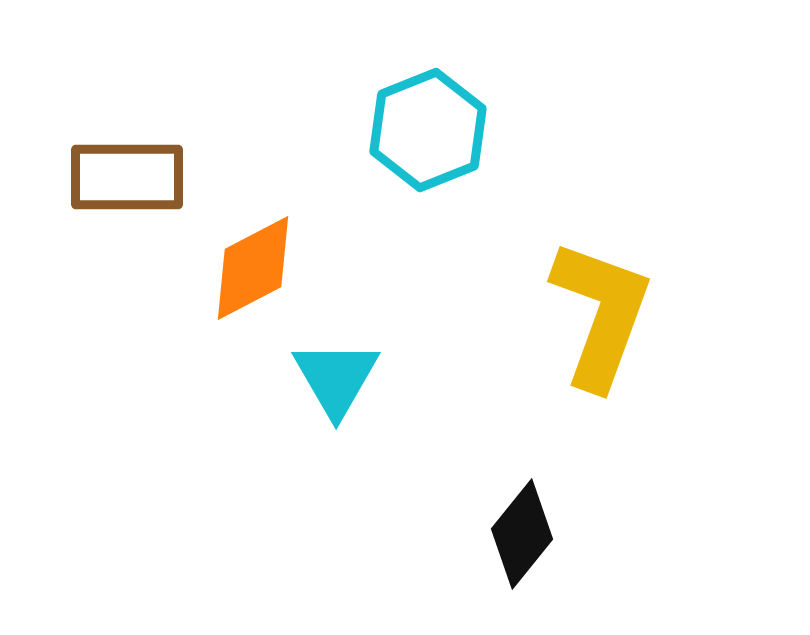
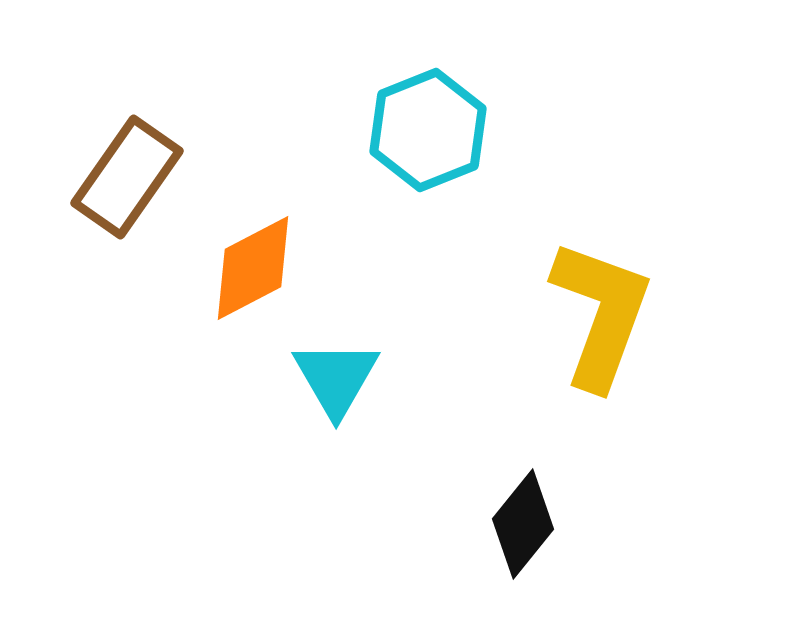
brown rectangle: rotated 55 degrees counterclockwise
black diamond: moved 1 px right, 10 px up
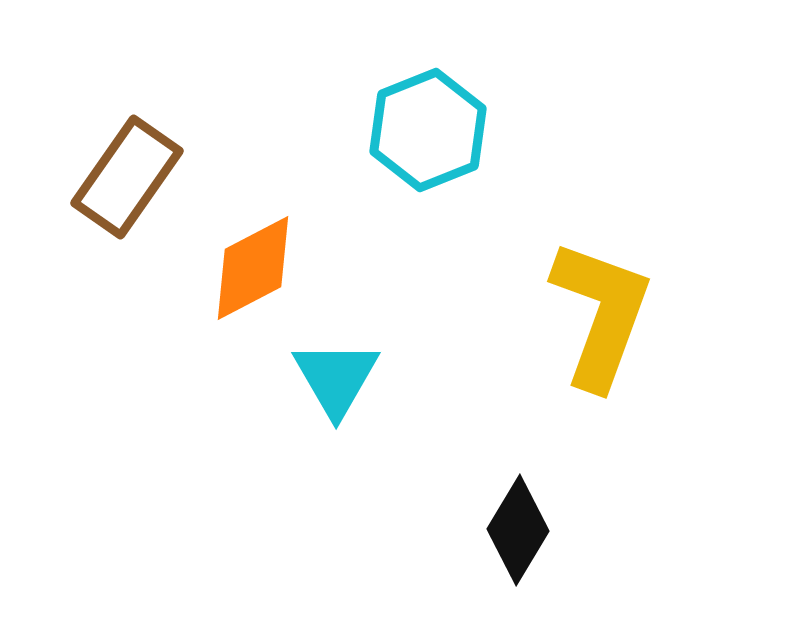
black diamond: moved 5 px left, 6 px down; rotated 8 degrees counterclockwise
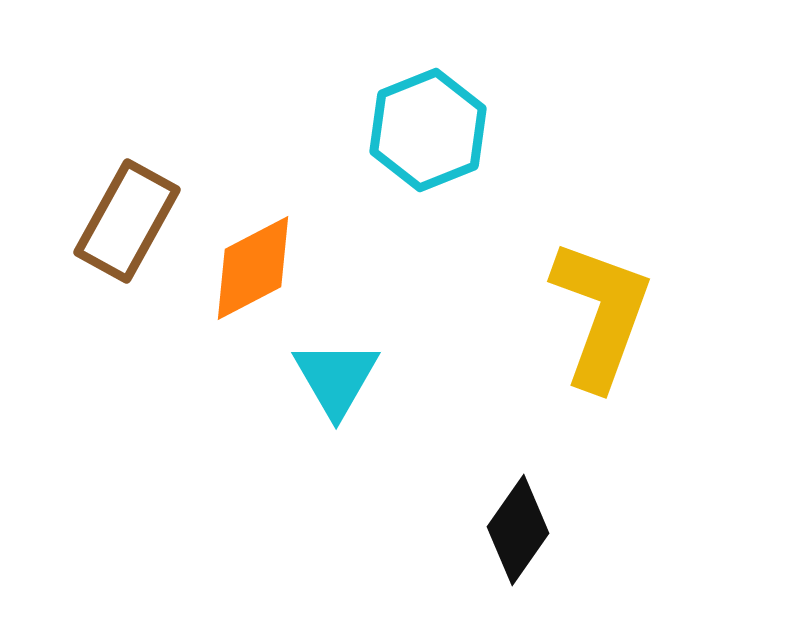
brown rectangle: moved 44 px down; rotated 6 degrees counterclockwise
black diamond: rotated 4 degrees clockwise
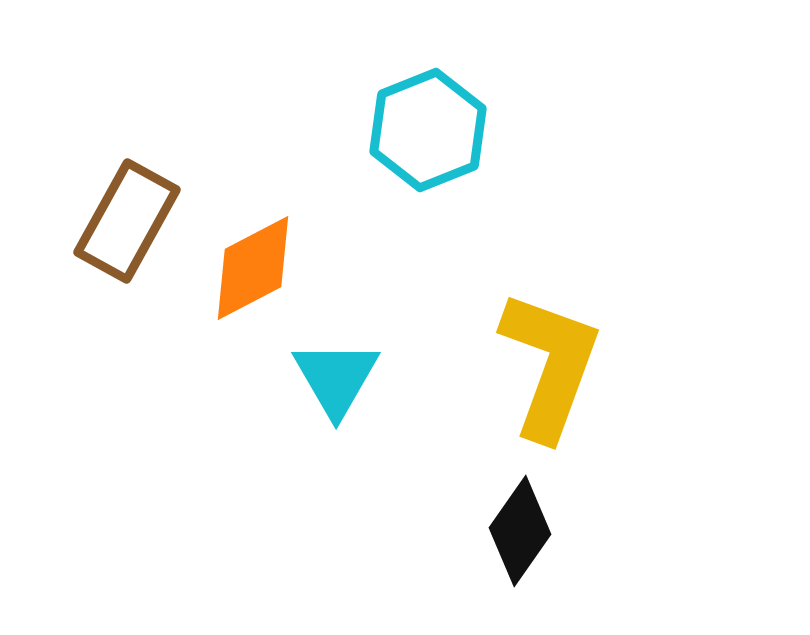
yellow L-shape: moved 51 px left, 51 px down
black diamond: moved 2 px right, 1 px down
